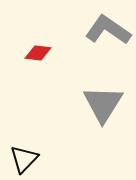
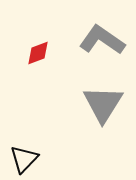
gray L-shape: moved 6 px left, 10 px down
red diamond: rotated 28 degrees counterclockwise
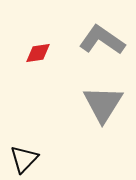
red diamond: rotated 12 degrees clockwise
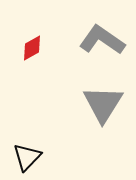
red diamond: moved 6 px left, 5 px up; rotated 20 degrees counterclockwise
black triangle: moved 3 px right, 2 px up
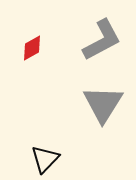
gray L-shape: rotated 117 degrees clockwise
black triangle: moved 18 px right, 2 px down
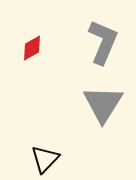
gray L-shape: moved 1 px right, 2 px down; rotated 39 degrees counterclockwise
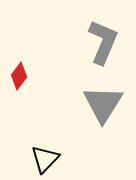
red diamond: moved 13 px left, 28 px down; rotated 24 degrees counterclockwise
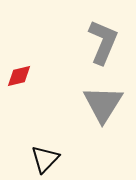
red diamond: rotated 40 degrees clockwise
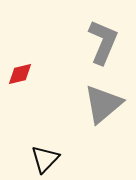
red diamond: moved 1 px right, 2 px up
gray triangle: rotated 18 degrees clockwise
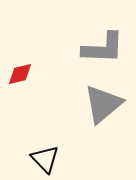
gray L-shape: moved 6 px down; rotated 69 degrees clockwise
black triangle: rotated 28 degrees counterclockwise
